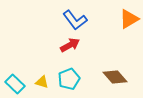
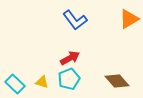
red arrow: moved 13 px down
brown diamond: moved 2 px right, 4 px down
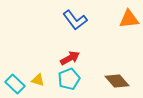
orange triangle: rotated 25 degrees clockwise
yellow triangle: moved 4 px left, 2 px up
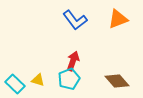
orange triangle: moved 11 px left; rotated 15 degrees counterclockwise
red arrow: moved 3 px right, 3 px down; rotated 42 degrees counterclockwise
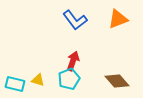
cyan rectangle: rotated 30 degrees counterclockwise
